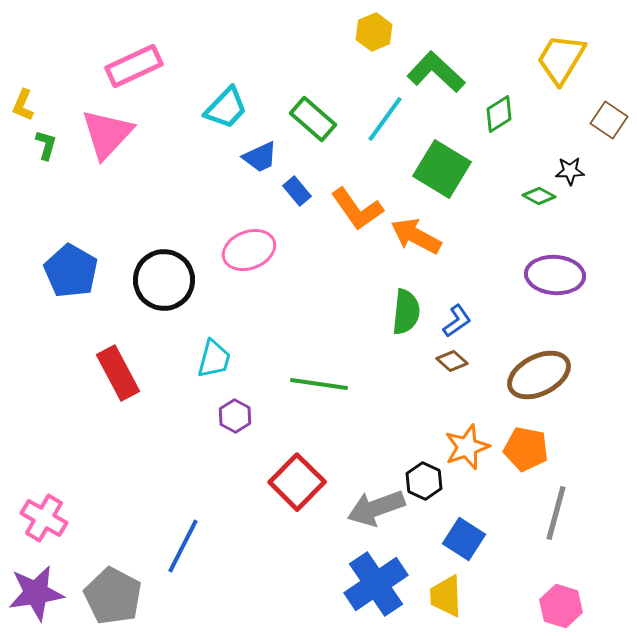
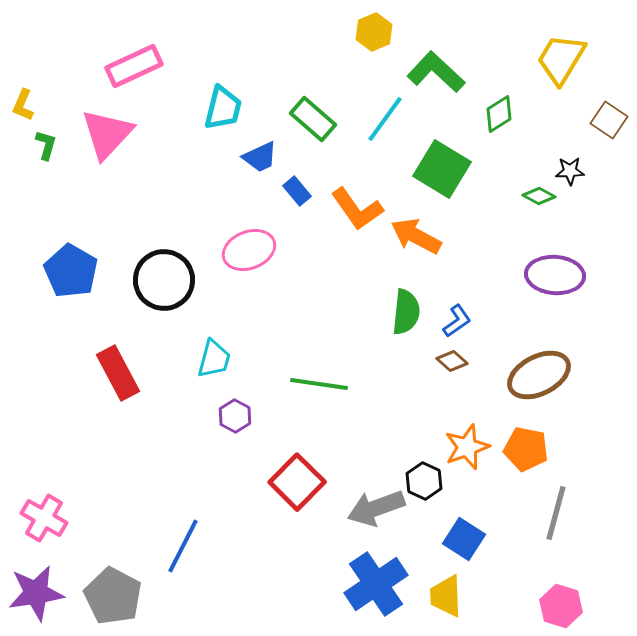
cyan trapezoid at (226, 108): moved 3 px left; rotated 30 degrees counterclockwise
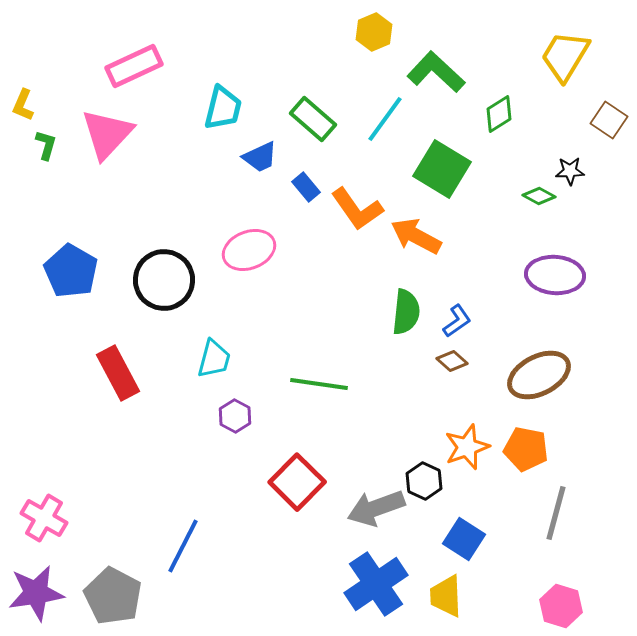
yellow trapezoid at (561, 59): moved 4 px right, 3 px up
blue rectangle at (297, 191): moved 9 px right, 4 px up
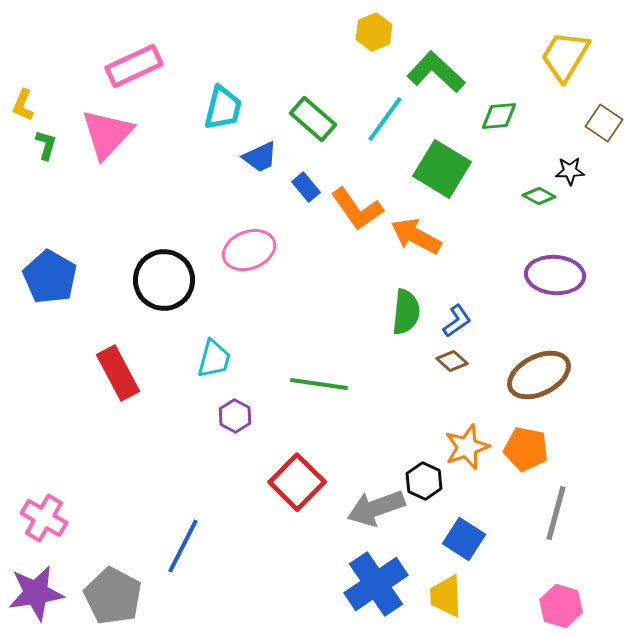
green diamond at (499, 114): moved 2 px down; rotated 27 degrees clockwise
brown square at (609, 120): moved 5 px left, 3 px down
blue pentagon at (71, 271): moved 21 px left, 6 px down
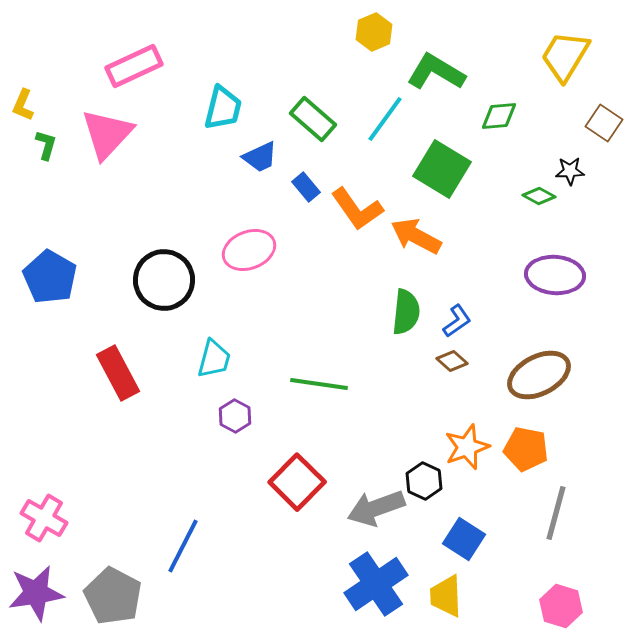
green L-shape at (436, 72): rotated 12 degrees counterclockwise
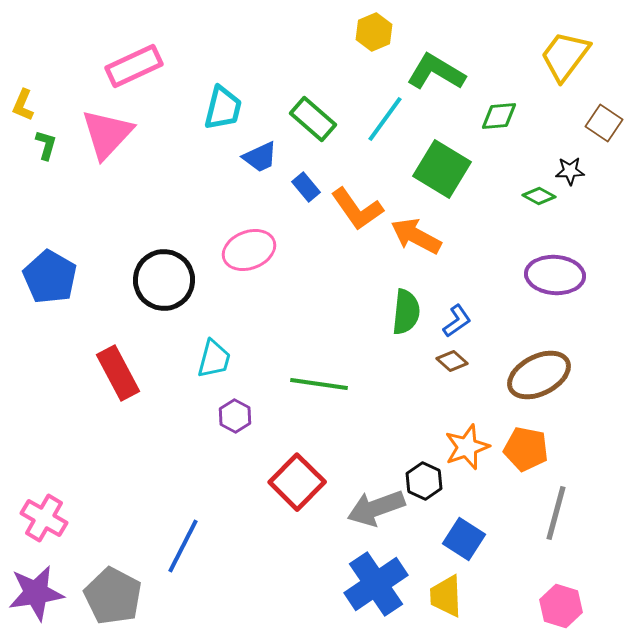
yellow trapezoid at (565, 56): rotated 6 degrees clockwise
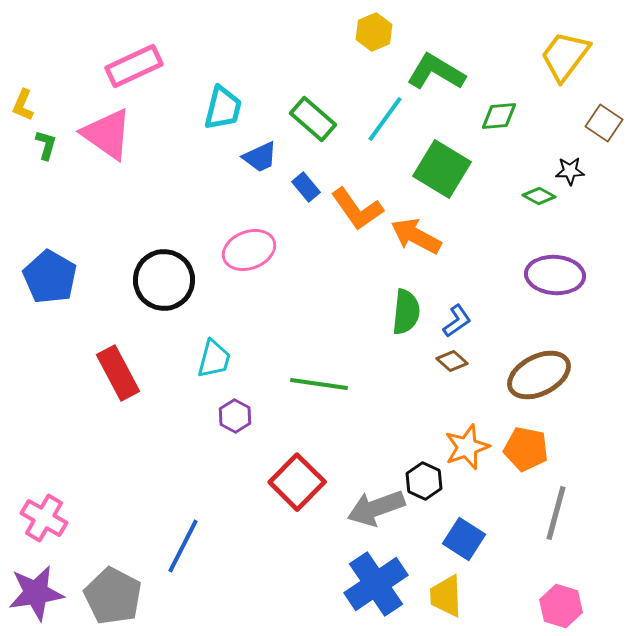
pink triangle at (107, 134): rotated 38 degrees counterclockwise
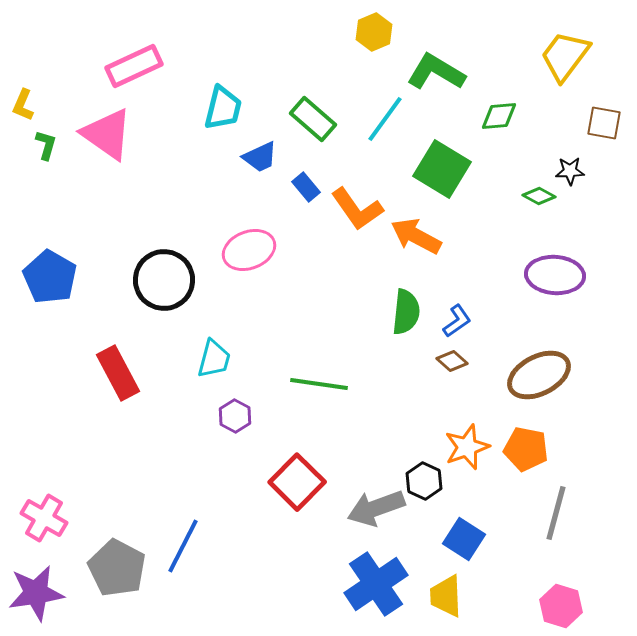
brown square at (604, 123): rotated 24 degrees counterclockwise
gray pentagon at (113, 596): moved 4 px right, 28 px up
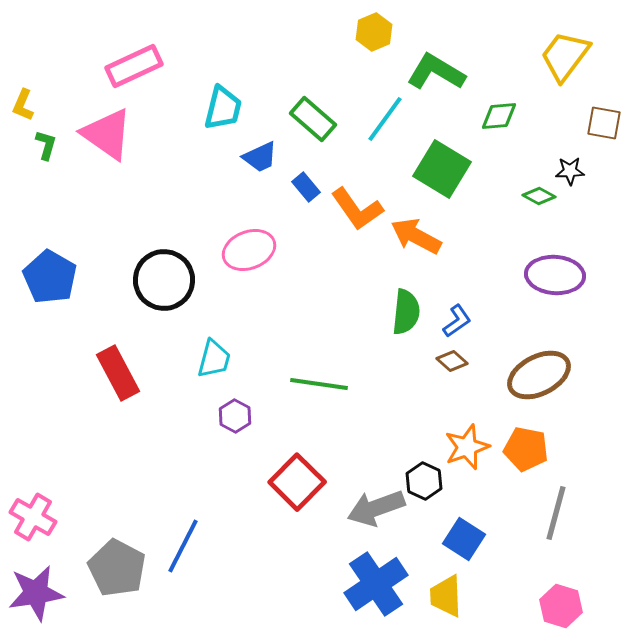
pink cross at (44, 518): moved 11 px left, 1 px up
